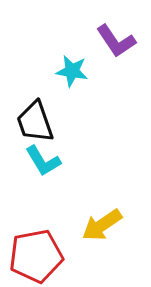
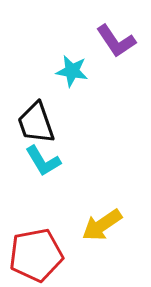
black trapezoid: moved 1 px right, 1 px down
red pentagon: moved 1 px up
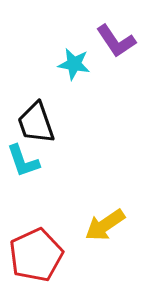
cyan star: moved 2 px right, 7 px up
cyan L-shape: moved 20 px left; rotated 12 degrees clockwise
yellow arrow: moved 3 px right
red pentagon: rotated 14 degrees counterclockwise
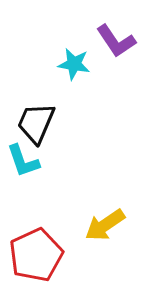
black trapezoid: rotated 42 degrees clockwise
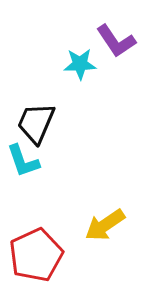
cyan star: moved 6 px right; rotated 12 degrees counterclockwise
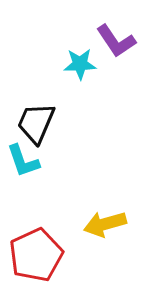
yellow arrow: moved 1 px up; rotated 18 degrees clockwise
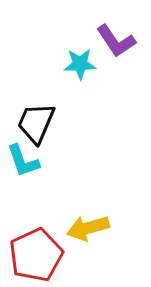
yellow arrow: moved 17 px left, 4 px down
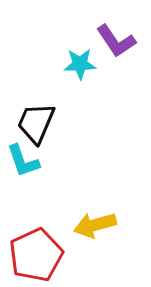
yellow arrow: moved 7 px right, 3 px up
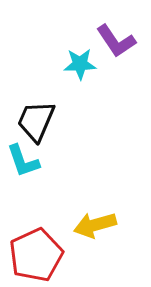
black trapezoid: moved 2 px up
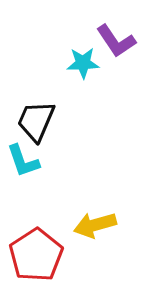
cyan star: moved 3 px right, 1 px up
red pentagon: rotated 8 degrees counterclockwise
